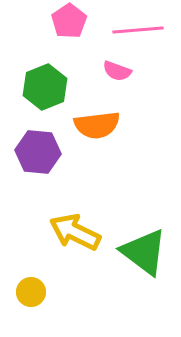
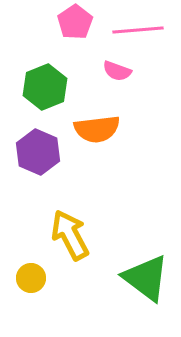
pink pentagon: moved 6 px right, 1 px down
orange semicircle: moved 4 px down
purple hexagon: rotated 18 degrees clockwise
yellow arrow: moved 5 px left, 3 px down; rotated 36 degrees clockwise
green triangle: moved 2 px right, 26 px down
yellow circle: moved 14 px up
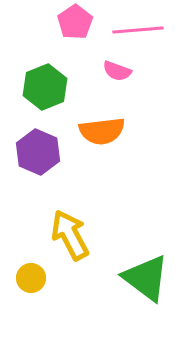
orange semicircle: moved 5 px right, 2 px down
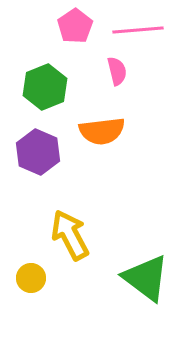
pink pentagon: moved 4 px down
pink semicircle: rotated 124 degrees counterclockwise
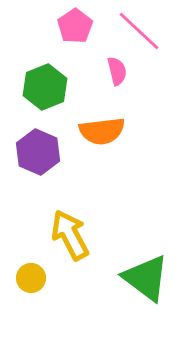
pink line: moved 1 px right, 1 px down; rotated 48 degrees clockwise
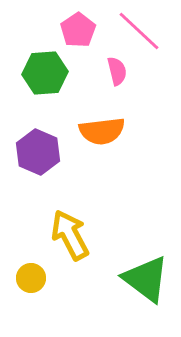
pink pentagon: moved 3 px right, 4 px down
green hexagon: moved 14 px up; rotated 18 degrees clockwise
green triangle: moved 1 px down
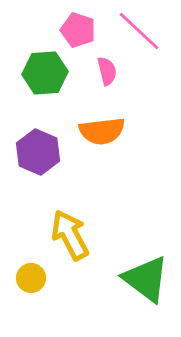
pink pentagon: rotated 20 degrees counterclockwise
pink semicircle: moved 10 px left
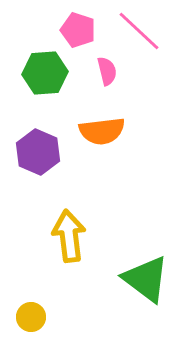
yellow arrow: moved 1 px left, 1 px down; rotated 21 degrees clockwise
yellow circle: moved 39 px down
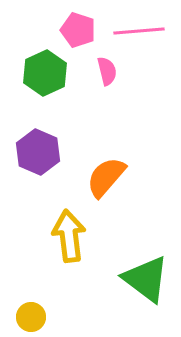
pink line: rotated 48 degrees counterclockwise
green hexagon: rotated 21 degrees counterclockwise
orange semicircle: moved 4 px right, 46 px down; rotated 138 degrees clockwise
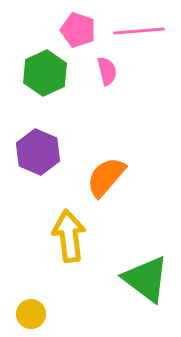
yellow circle: moved 3 px up
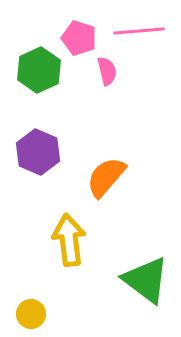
pink pentagon: moved 1 px right, 8 px down
green hexagon: moved 6 px left, 3 px up
yellow arrow: moved 4 px down
green triangle: moved 1 px down
